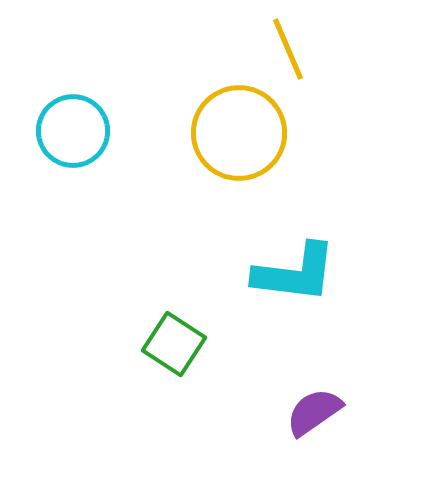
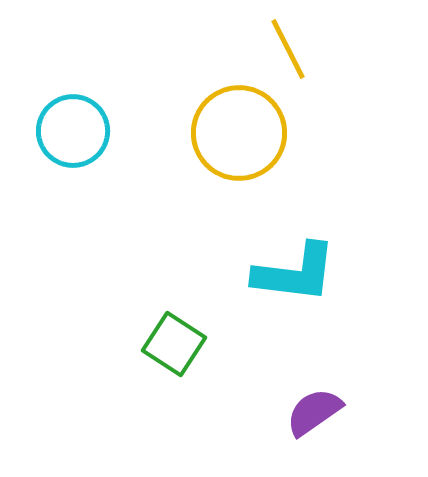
yellow line: rotated 4 degrees counterclockwise
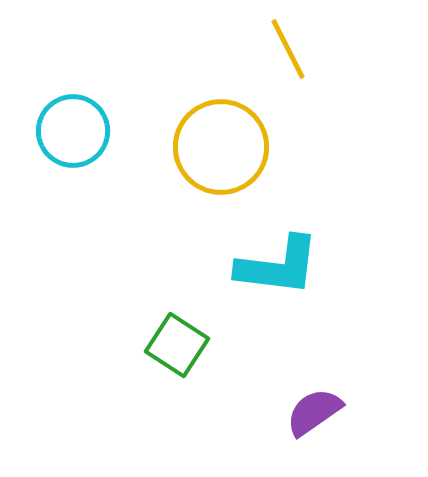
yellow circle: moved 18 px left, 14 px down
cyan L-shape: moved 17 px left, 7 px up
green square: moved 3 px right, 1 px down
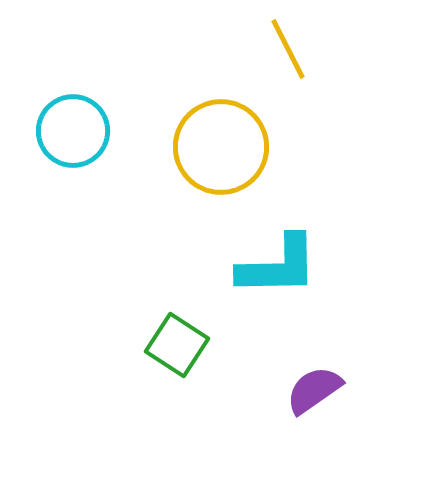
cyan L-shape: rotated 8 degrees counterclockwise
purple semicircle: moved 22 px up
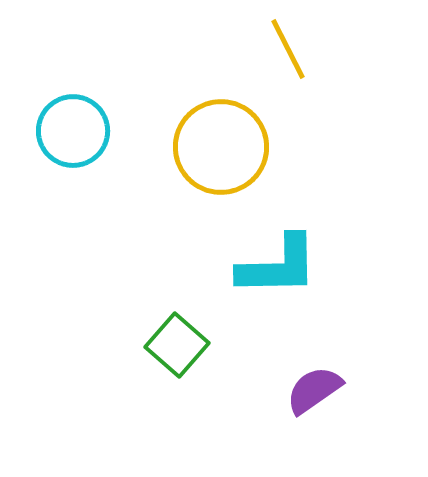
green square: rotated 8 degrees clockwise
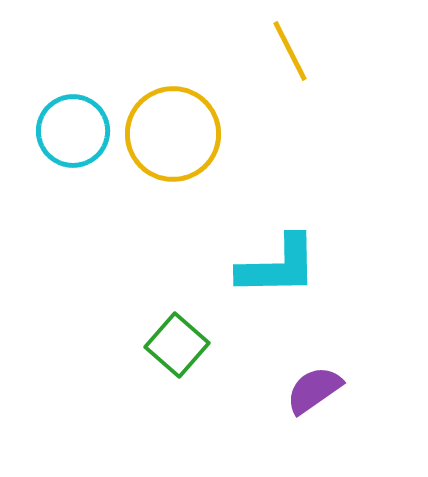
yellow line: moved 2 px right, 2 px down
yellow circle: moved 48 px left, 13 px up
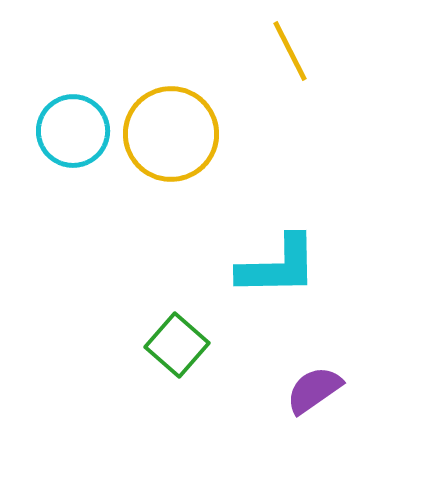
yellow circle: moved 2 px left
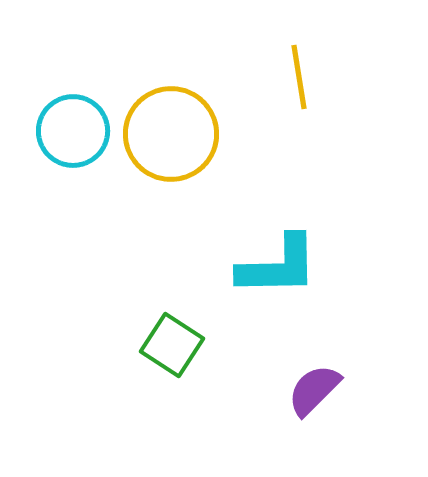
yellow line: moved 9 px right, 26 px down; rotated 18 degrees clockwise
green square: moved 5 px left; rotated 8 degrees counterclockwise
purple semicircle: rotated 10 degrees counterclockwise
